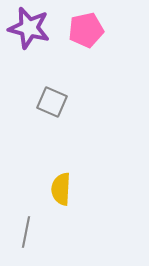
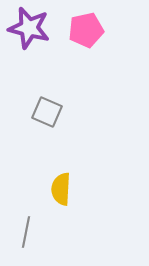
gray square: moved 5 px left, 10 px down
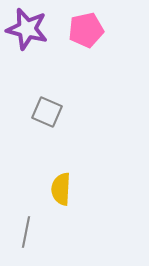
purple star: moved 2 px left, 1 px down
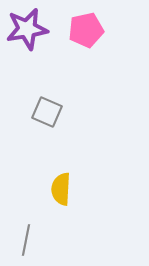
purple star: rotated 24 degrees counterclockwise
gray line: moved 8 px down
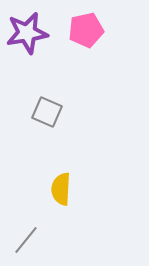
purple star: moved 4 px down
gray line: rotated 28 degrees clockwise
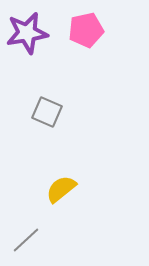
yellow semicircle: rotated 48 degrees clockwise
gray line: rotated 8 degrees clockwise
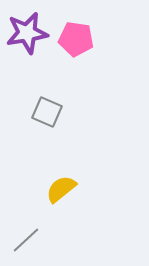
pink pentagon: moved 10 px left, 9 px down; rotated 20 degrees clockwise
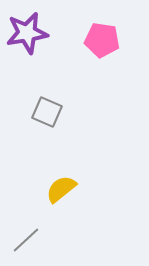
pink pentagon: moved 26 px right, 1 px down
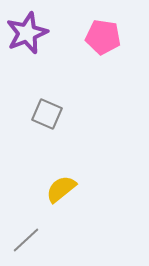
purple star: rotated 12 degrees counterclockwise
pink pentagon: moved 1 px right, 3 px up
gray square: moved 2 px down
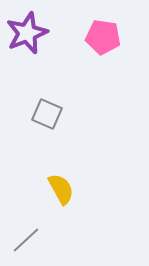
yellow semicircle: rotated 100 degrees clockwise
